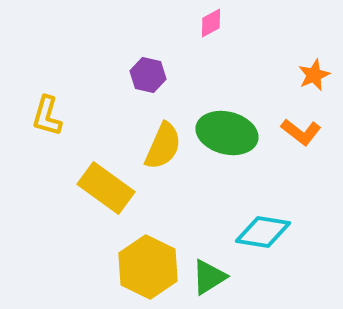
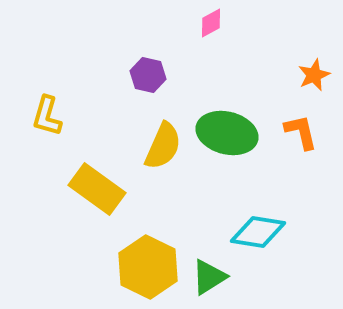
orange L-shape: rotated 141 degrees counterclockwise
yellow rectangle: moved 9 px left, 1 px down
cyan diamond: moved 5 px left
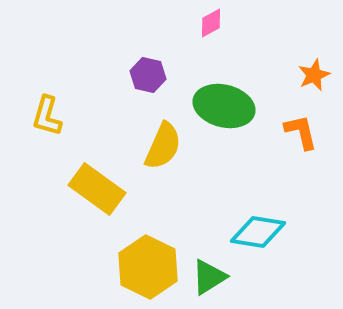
green ellipse: moved 3 px left, 27 px up
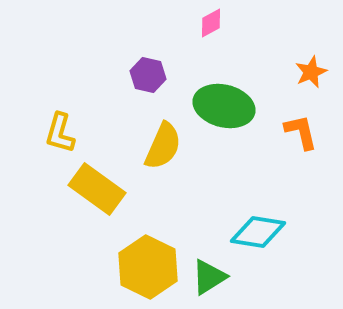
orange star: moved 3 px left, 3 px up
yellow L-shape: moved 13 px right, 17 px down
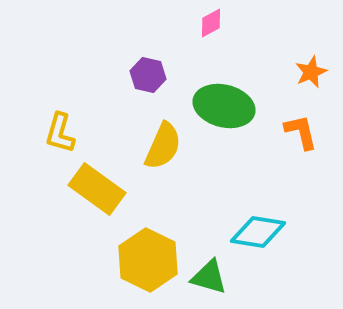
yellow hexagon: moved 7 px up
green triangle: rotated 48 degrees clockwise
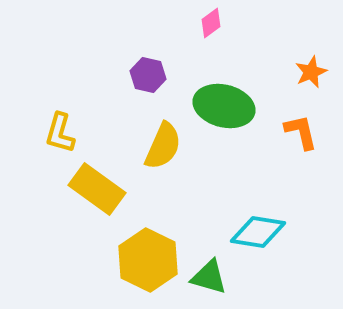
pink diamond: rotated 8 degrees counterclockwise
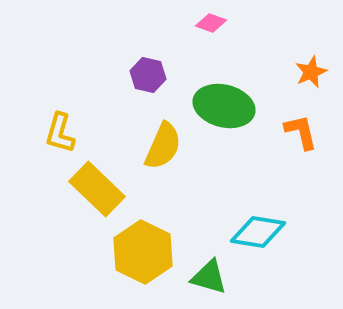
pink diamond: rotated 56 degrees clockwise
yellow rectangle: rotated 8 degrees clockwise
yellow hexagon: moved 5 px left, 8 px up
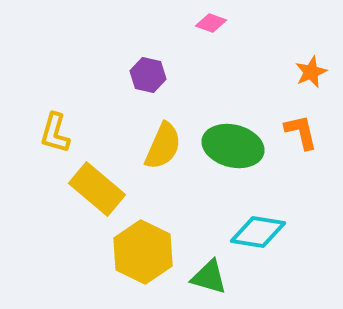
green ellipse: moved 9 px right, 40 px down
yellow L-shape: moved 5 px left
yellow rectangle: rotated 4 degrees counterclockwise
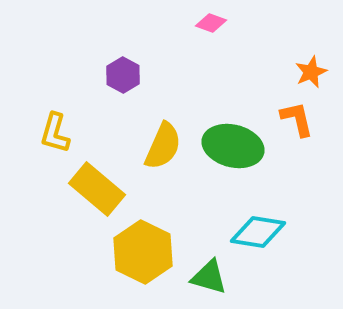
purple hexagon: moved 25 px left; rotated 16 degrees clockwise
orange L-shape: moved 4 px left, 13 px up
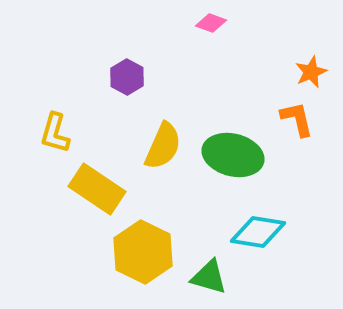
purple hexagon: moved 4 px right, 2 px down
green ellipse: moved 9 px down
yellow rectangle: rotated 6 degrees counterclockwise
